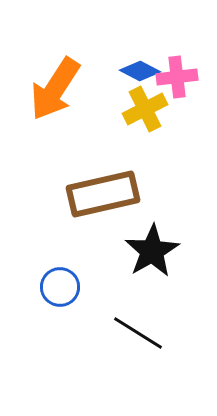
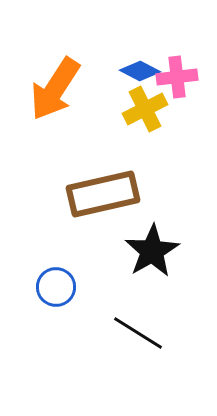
blue circle: moved 4 px left
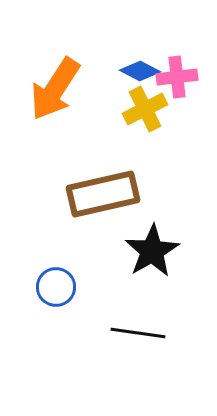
black line: rotated 24 degrees counterclockwise
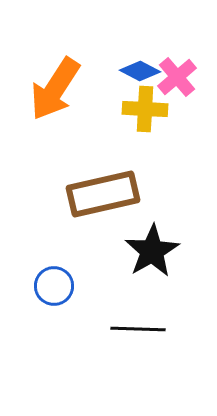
pink cross: rotated 33 degrees counterclockwise
yellow cross: rotated 30 degrees clockwise
blue circle: moved 2 px left, 1 px up
black line: moved 4 px up; rotated 6 degrees counterclockwise
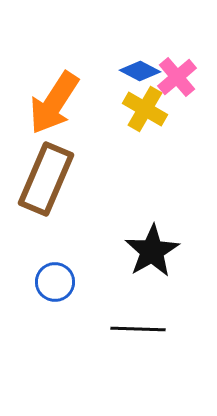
orange arrow: moved 1 px left, 14 px down
yellow cross: rotated 27 degrees clockwise
brown rectangle: moved 57 px left, 15 px up; rotated 54 degrees counterclockwise
blue circle: moved 1 px right, 4 px up
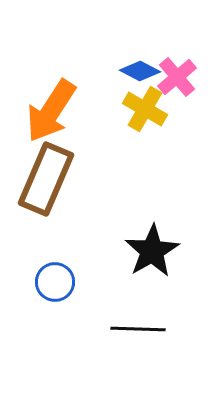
orange arrow: moved 3 px left, 8 px down
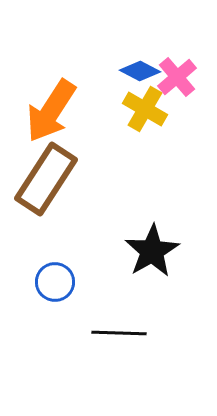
brown rectangle: rotated 10 degrees clockwise
black line: moved 19 px left, 4 px down
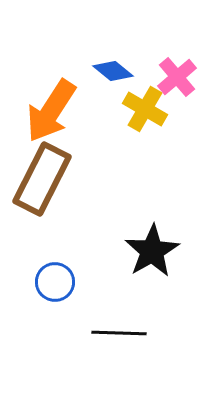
blue diamond: moved 27 px left; rotated 12 degrees clockwise
brown rectangle: moved 4 px left; rotated 6 degrees counterclockwise
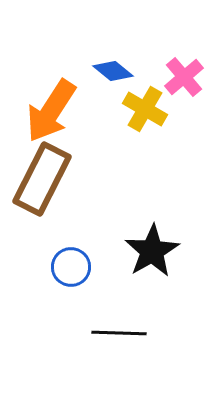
pink cross: moved 7 px right
blue circle: moved 16 px right, 15 px up
